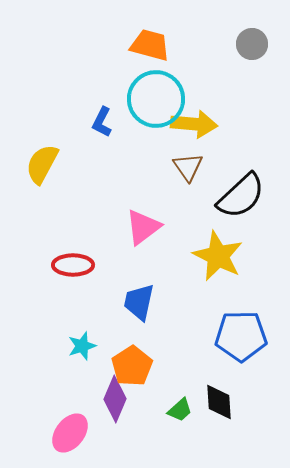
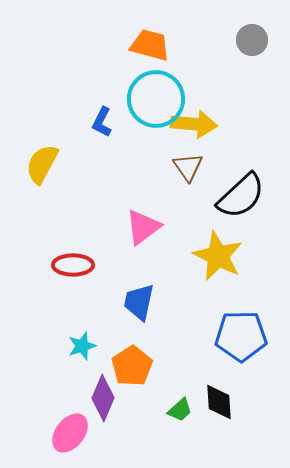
gray circle: moved 4 px up
purple diamond: moved 12 px left, 1 px up
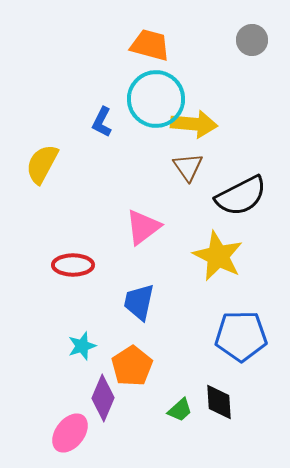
black semicircle: rotated 16 degrees clockwise
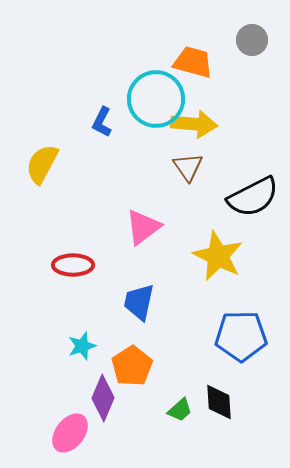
orange trapezoid: moved 43 px right, 17 px down
black semicircle: moved 12 px right, 1 px down
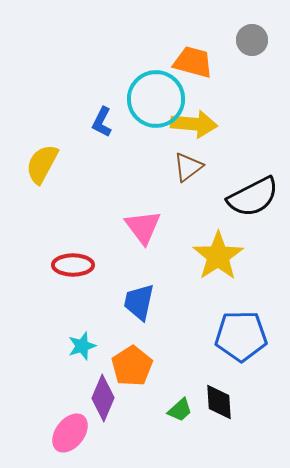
brown triangle: rotated 28 degrees clockwise
pink triangle: rotated 30 degrees counterclockwise
yellow star: rotated 12 degrees clockwise
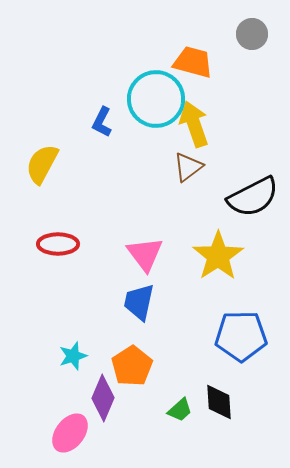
gray circle: moved 6 px up
yellow arrow: rotated 114 degrees counterclockwise
pink triangle: moved 2 px right, 27 px down
red ellipse: moved 15 px left, 21 px up
cyan star: moved 9 px left, 10 px down
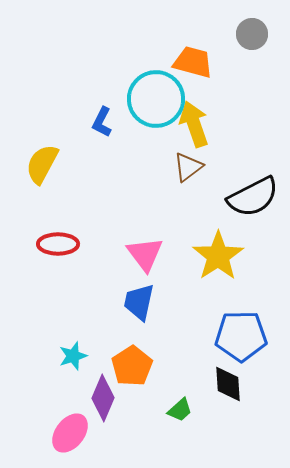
black diamond: moved 9 px right, 18 px up
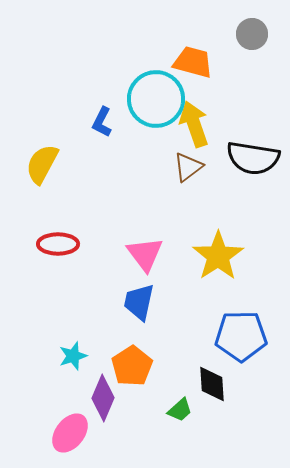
black semicircle: moved 39 px up; rotated 36 degrees clockwise
black diamond: moved 16 px left
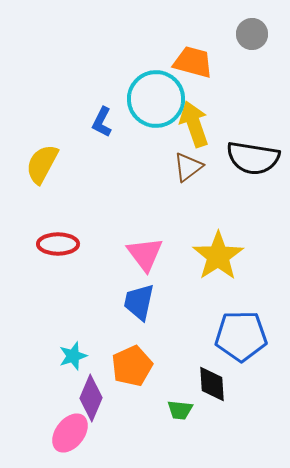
orange pentagon: rotated 9 degrees clockwise
purple diamond: moved 12 px left
green trapezoid: rotated 48 degrees clockwise
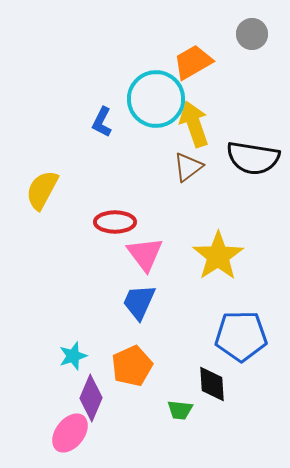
orange trapezoid: rotated 45 degrees counterclockwise
yellow semicircle: moved 26 px down
red ellipse: moved 57 px right, 22 px up
blue trapezoid: rotated 12 degrees clockwise
